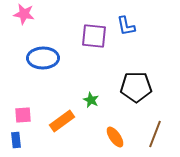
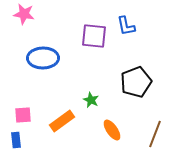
black pentagon: moved 5 px up; rotated 20 degrees counterclockwise
orange ellipse: moved 3 px left, 7 px up
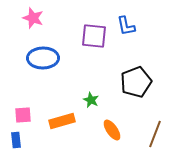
pink star: moved 9 px right, 4 px down; rotated 10 degrees clockwise
orange rectangle: rotated 20 degrees clockwise
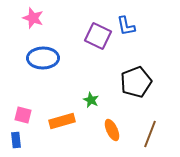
purple square: moved 4 px right; rotated 20 degrees clockwise
pink square: rotated 18 degrees clockwise
orange ellipse: rotated 10 degrees clockwise
brown line: moved 5 px left
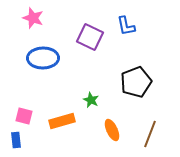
purple square: moved 8 px left, 1 px down
pink square: moved 1 px right, 1 px down
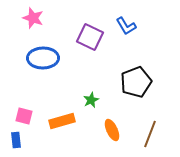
blue L-shape: rotated 20 degrees counterclockwise
green star: rotated 21 degrees clockwise
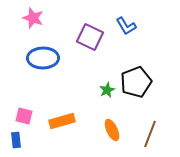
green star: moved 16 px right, 10 px up
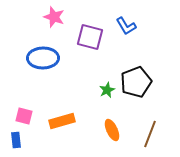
pink star: moved 21 px right, 1 px up
purple square: rotated 12 degrees counterclockwise
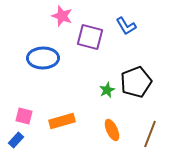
pink star: moved 8 px right, 1 px up
blue rectangle: rotated 49 degrees clockwise
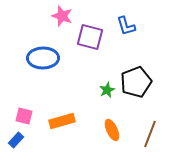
blue L-shape: rotated 15 degrees clockwise
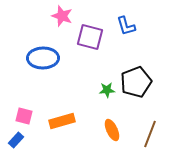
green star: rotated 21 degrees clockwise
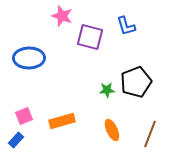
blue ellipse: moved 14 px left
pink square: rotated 36 degrees counterclockwise
